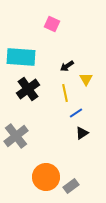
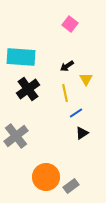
pink square: moved 18 px right; rotated 14 degrees clockwise
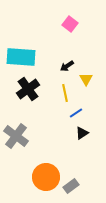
gray cross: rotated 15 degrees counterclockwise
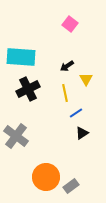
black cross: rotated 10 degrees clockwise
